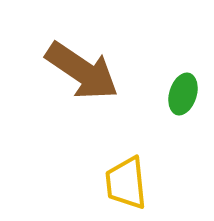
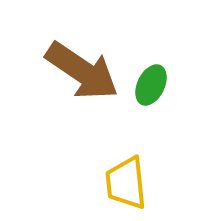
green ellipse: moved 32 px left, 9 px up; rotated 9 degrees clockwise
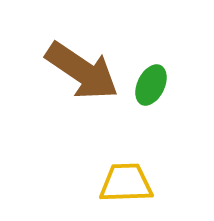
yellow trapezoid: rotated 94 degrees clockwise
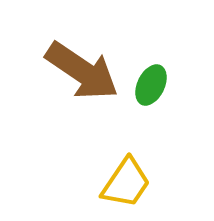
yellow trapezoid: rotated 126 degrees clockwise
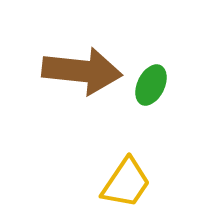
brown arrow: rotated 28 degrees counterclockwise
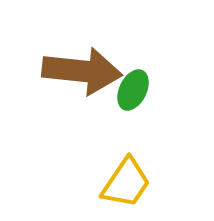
green ellipse: moved 18 px left, 5 px down
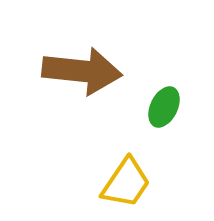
green ellipse: moved 31 px right, 17 px down
